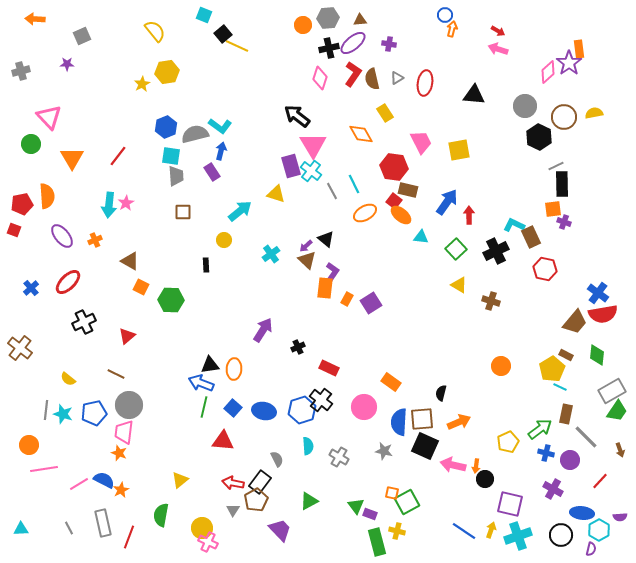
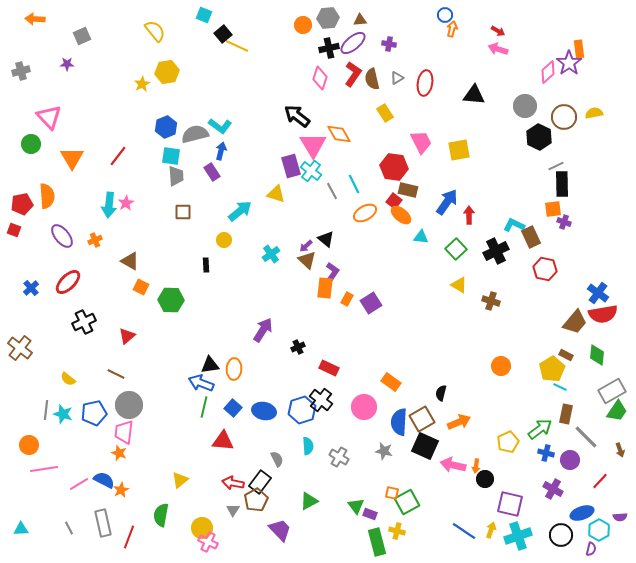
orange diamond at (361, 134): moved 22 px left
brown square at (422, 419): rotated 25 degrees counterclockwise
blue ellipse at (582, 513): rotated 25 degrees counterclockwise
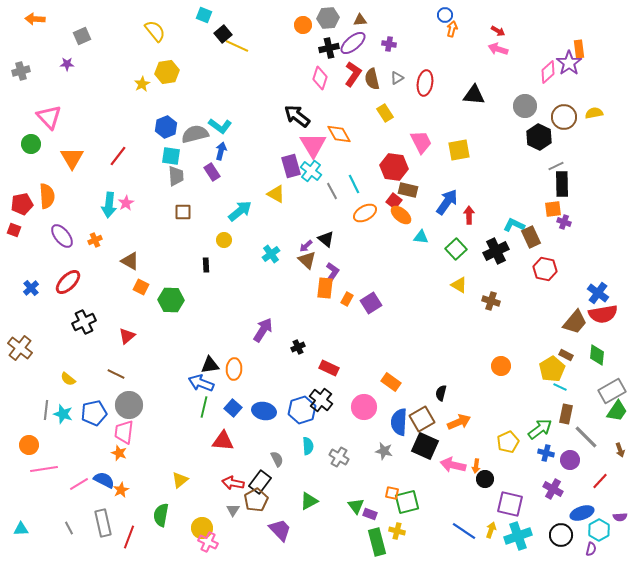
yellow triangle at (276, 194): rotated 12 degrees clockwise
green square at (407, 502): rotated 15 degrees clockwise
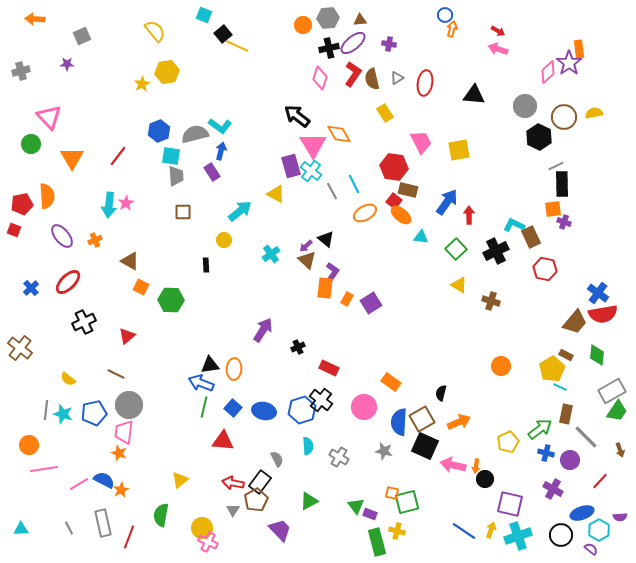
blue hexagon at (166, 127): moved 7 px left, 4 px down
purple semicircle at (591, 549): rotated 64 degrees counterclockwise
